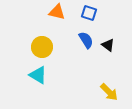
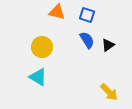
blue square: moved 2 px left, 2 px down
blue semicircle: moved 1 px right
black triangle: rotated 48 degrees clockwise
cyan triangle: moved 2 px down
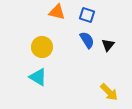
black triangle: rotated 16 degrees counterclockwise
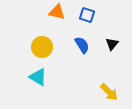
blue semicircle: moved 5 px left, 5 px down
black triangle: moved 4 px right, 1 px up
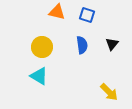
blue semicircle: rotated 24 degrees clockwise
cyan triangle: moved 1 px right, 1 px up
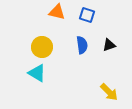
black triangle: moved 3 px left, 1 px down; rotated 32 degrees clockwise
cyan triangle: moved 2 px left, 3 px up
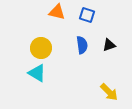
yellow circle: moved 1 px left, 1 px down
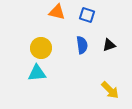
cyan triangle: rotated 36 degrees counterclockwise
yellow arrow: moved 1 px right, 2 px up
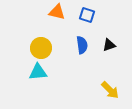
cyan triangle: moved 1 px right, 1 px up
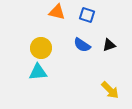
blue semicircle: rotated 132 degrees clockwise
